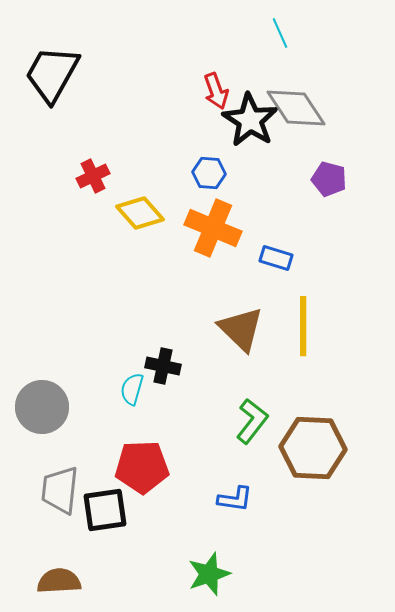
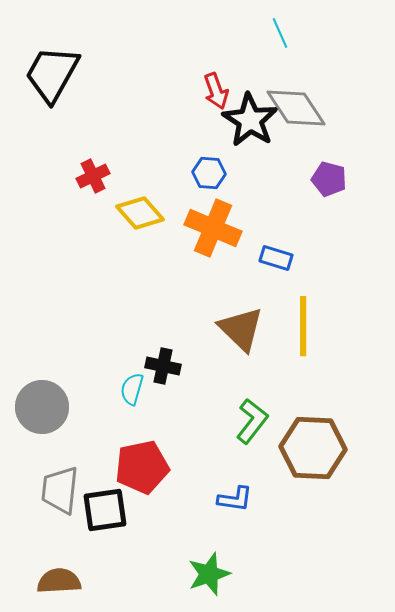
red pentagon: rotated 10 degrees counterclockwise
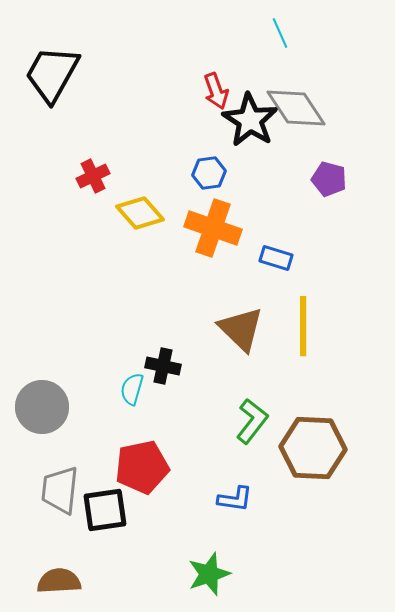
blue hexagon: rotated 12 degrees counterclockwise
orange cross: rotated 4 degrees counterclockwise
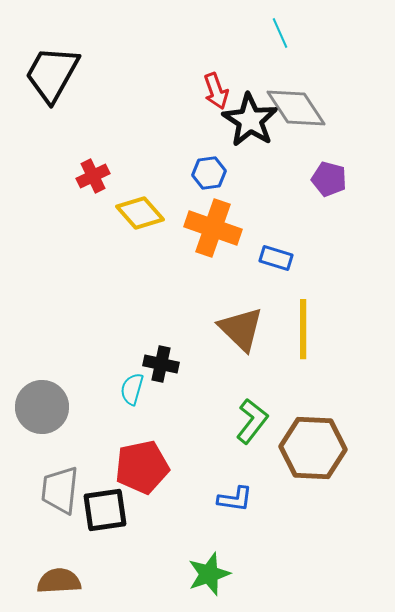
yellow line: moved 3 px down
black cross: moved 2 px left, 2 px up
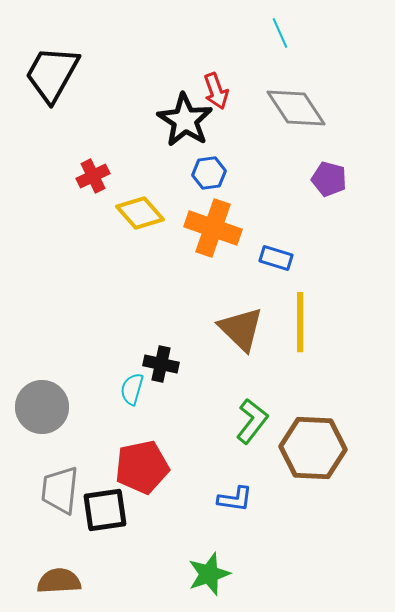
black star: moved 65 px left
yellow line: moved 3 px left, 7 px up
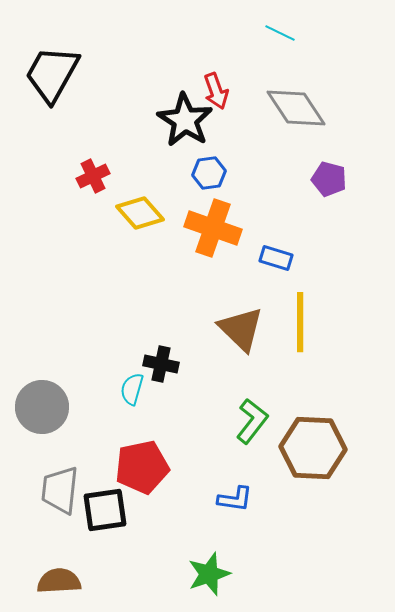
cyan line: rotated 40 degrees counterclockwise
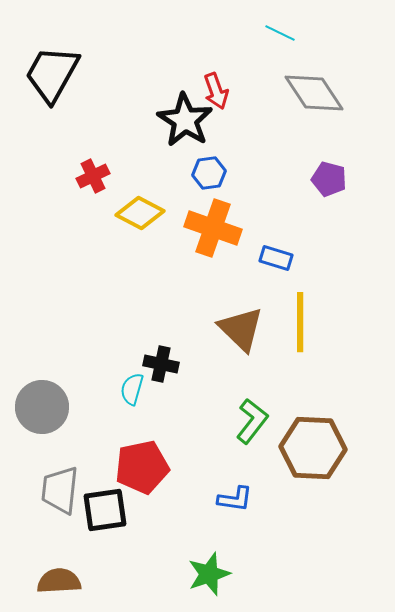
gray diamond: moved 18 px right, 15 px up
yellow diamond: rotated 21 degrees counterclockwise
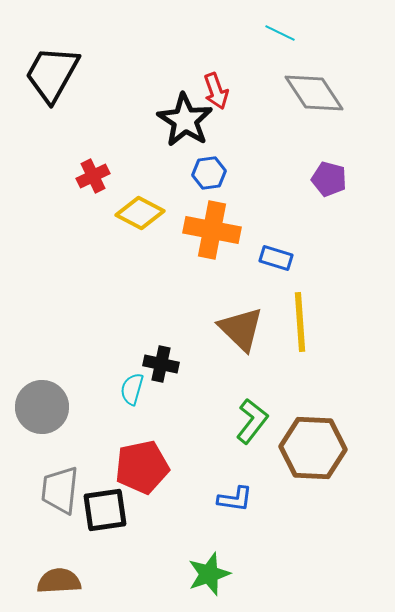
orange cross: moved 1 px left, 2 px down; rotated 8 degrees counterclockwise
yellow line: rotated 4 degrees counterclockwise
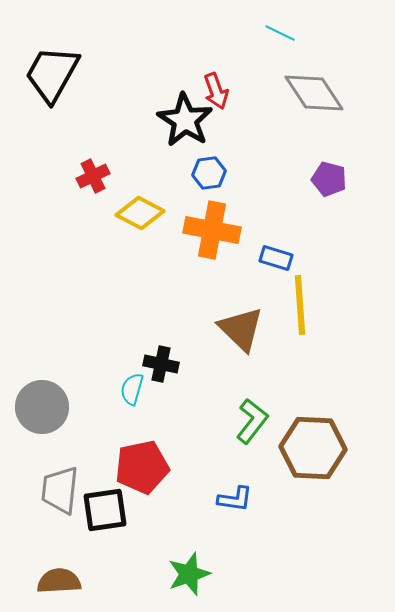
yellow line: moved 17 px up
green star: moved 20 px left
